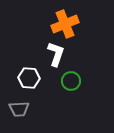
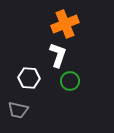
white L-shape: moved 2 px right, 1 px down
green circle: moved 1 px left
gray trapezoid: moved 1 px left, 1 px down; rotated 15 degrees clockwise
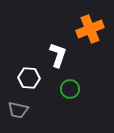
orange cross: moved 25 px right, 5 px down
green circle: moved 8 px down
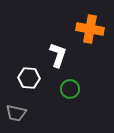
orange cross: rotated 32 degrees clockwise
gray trapezoid: moved 2 px left, 3 px down
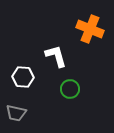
orange cross: rotated 12 degrees clockwise
white L-shape: moved 2 px left, 1 px down; rotated 35 degrees counterclockwise
white hexagon: moved 6 px left, 1 px up
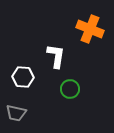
white L-shape: rotated 25 degrees clockwise
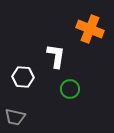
gray trapezoid: moved 1 px left, 4 px down
